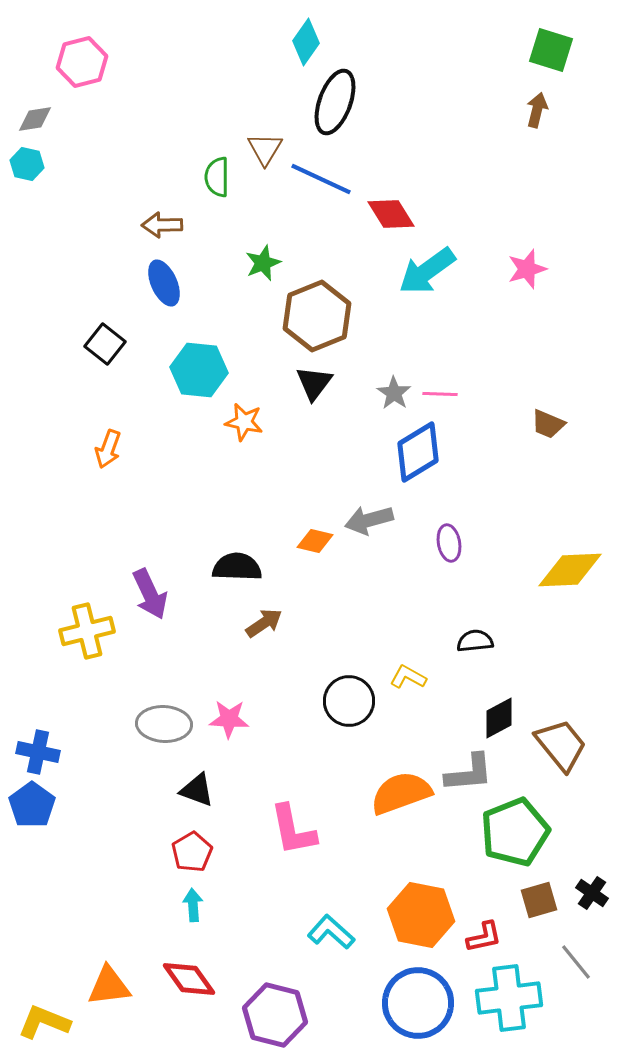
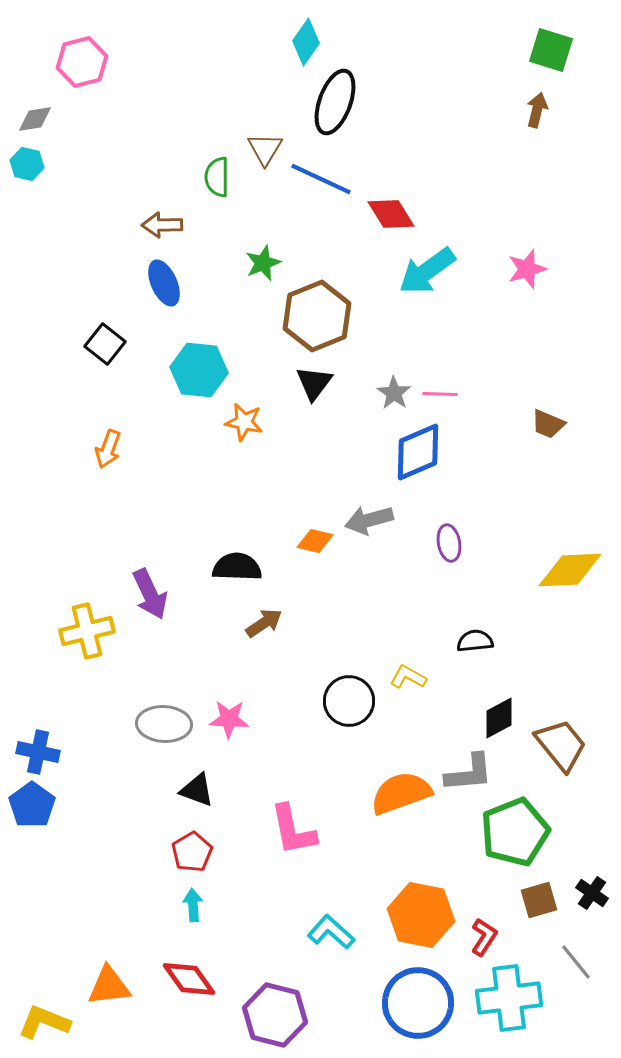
blue diamond at (418, 452): rotated 8 degrees clockwise
red L-shape at (484, 937): rotated 45 degrees counterclockwise
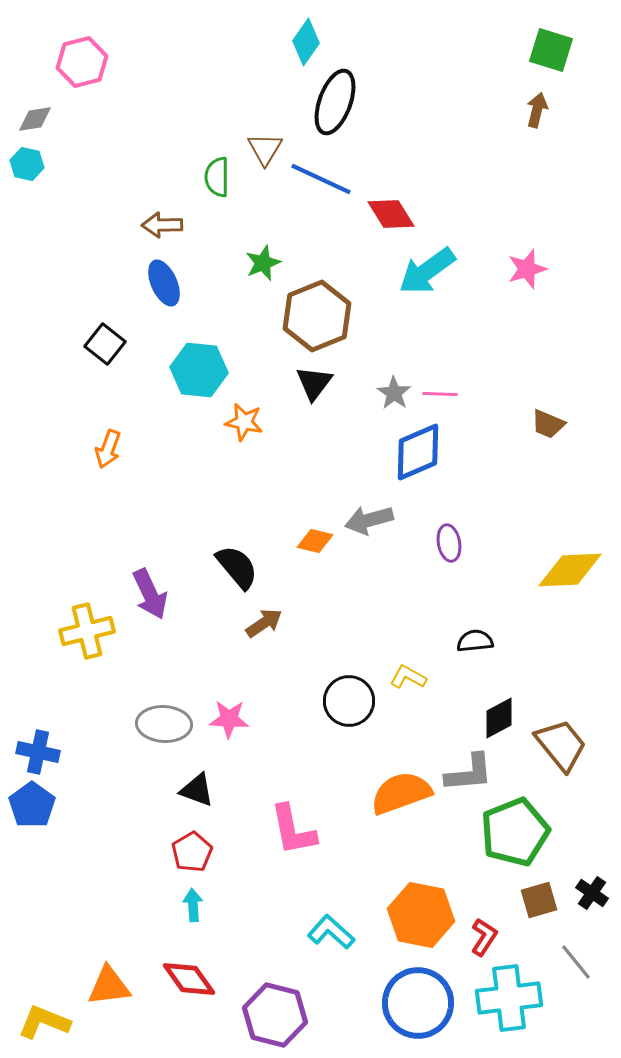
black semicircle at (237, 567): rotated 48 degrees clockwise
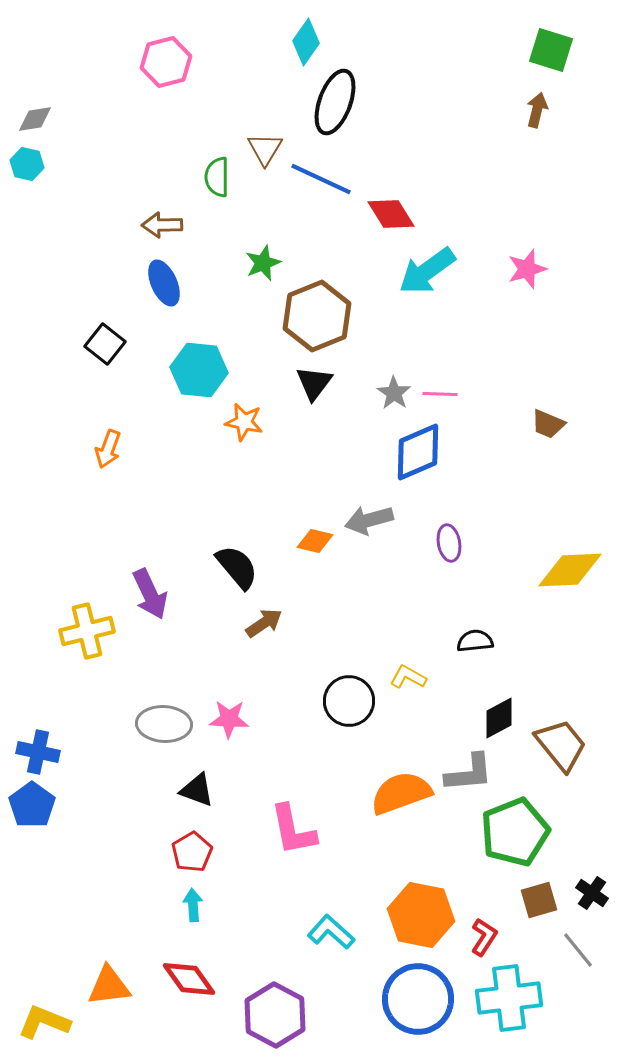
pink hexagon at (82, 62): moved 84 px right
gray line at (576, 962): moved 2 px right, 12 px up
blue circle at (418, 1003): moved 4 px up
purple hexagon at (275, 1015): rotated 14 degrees clockwise
